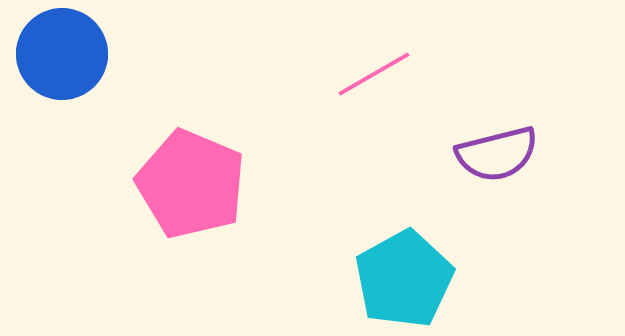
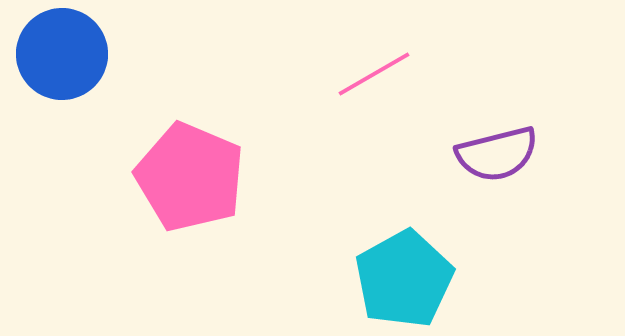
pink pentagon: moved 1 px left, 7 px up
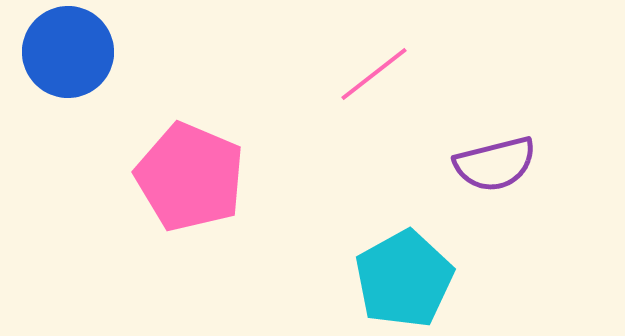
blue circle: moved 6 px right, 2 px up
pink line: rotated 8 degrees counterclockwise
purple semicircle: moved 2 px left, 10 px down
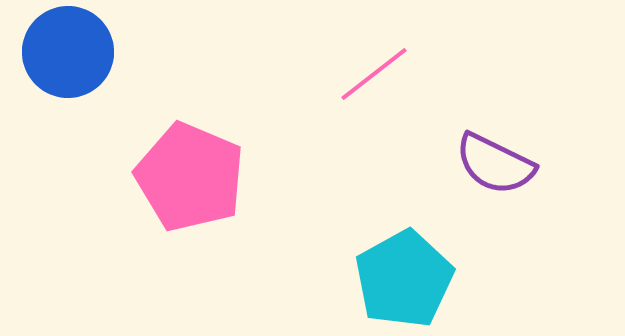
purple semicircle: rotated 40 degrees clockwise
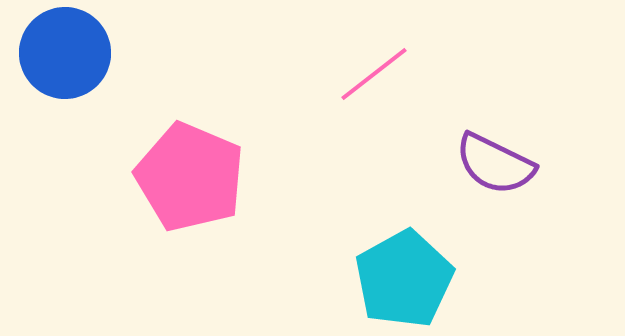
blue circle: moved 3 px left, 1 px down
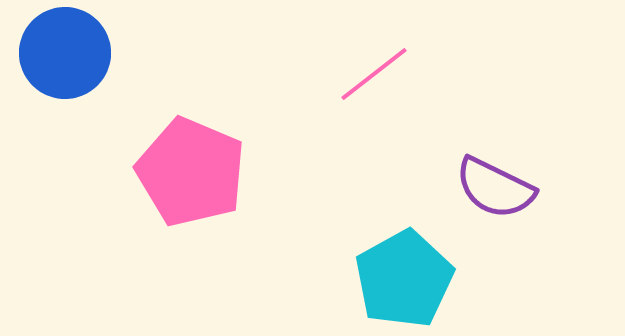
purple semicircle: moved 24 px down
pink pentagon: moved 1 px right, 5 px up
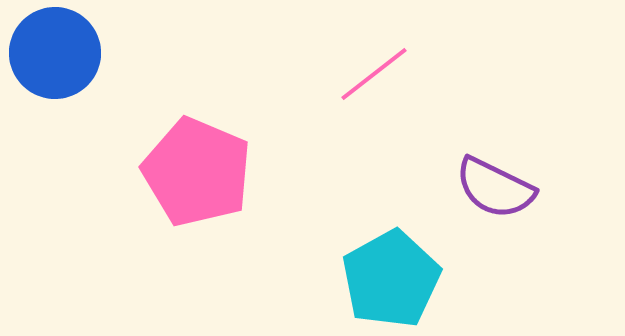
blue circle: moved 10 px left
pink pentagon: moved 6 px right
cyan pentagon: moved 13 px left
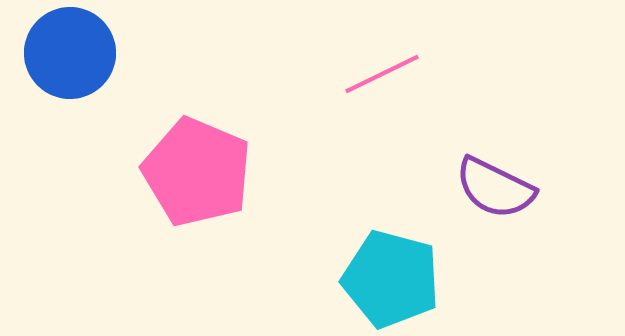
blue circle: moved 15 px right
pink line: moved 8 px right; rotated 12 degrees clockwise
cyan pentagon: rotated 28 degrees counterclockwise
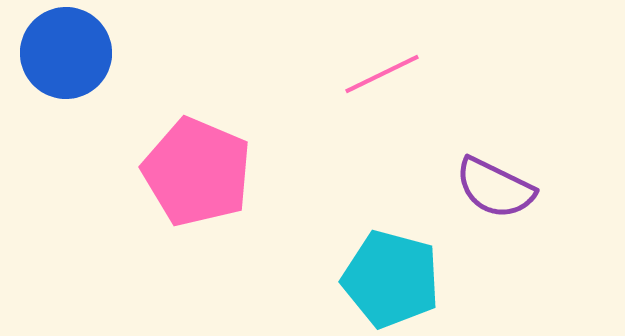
blue circle: moved 4 px left
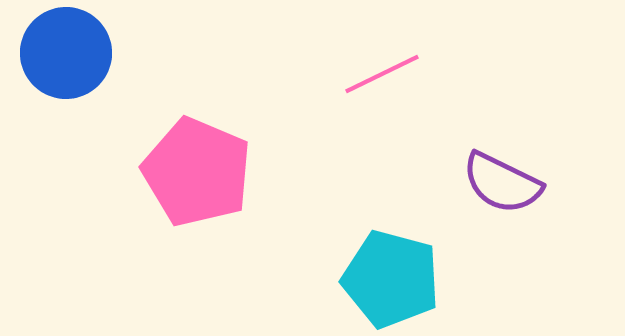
purple semicircle: moved 7 px right, 5 px up
